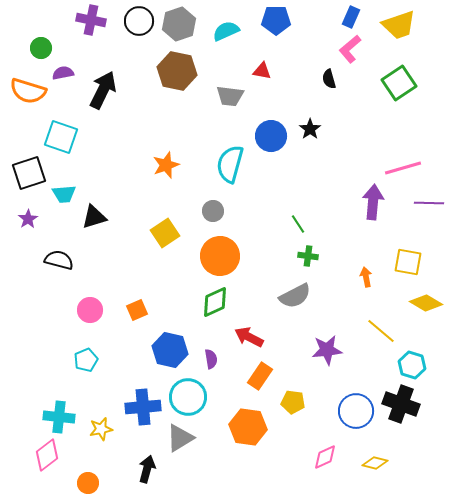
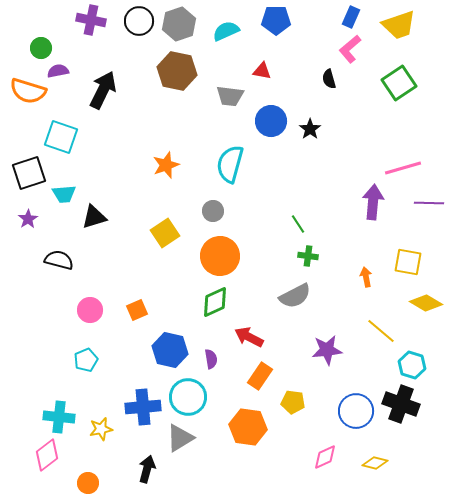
purple semicircle at (63, 73): moved 5 px left, 2 px up
blue circle at (271, 136): moved 15 px up
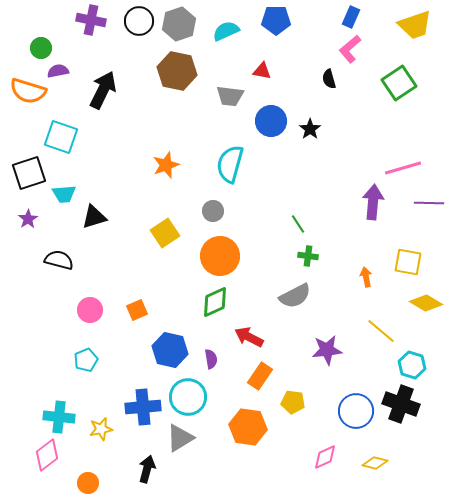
yellow trapezoid at (399, 25): moved 16 px right
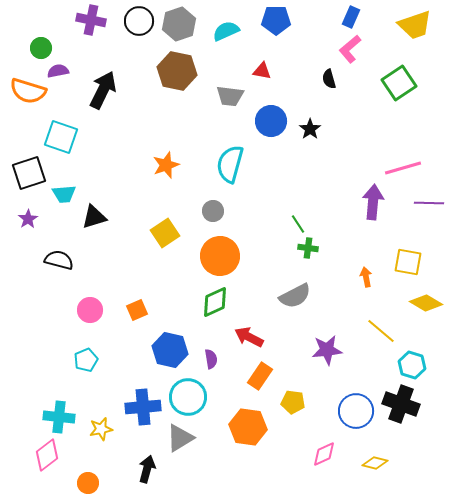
green cross at (308, 256): moved 8 px up
pink diamond at (325, 457): moved 1 px left, 3 px up
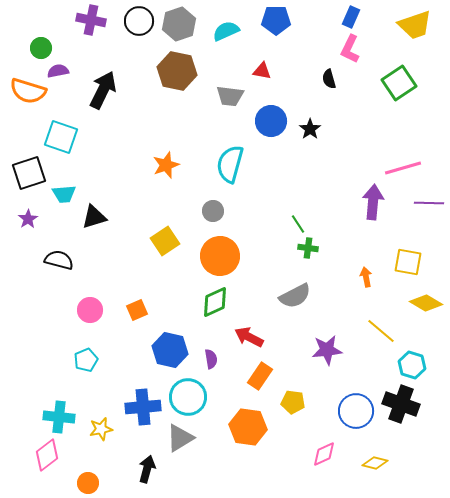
pink L-shape at (350, 49): rotated 24 degrees counterclockwise
yellow square at (165, 233): moved 8 px down
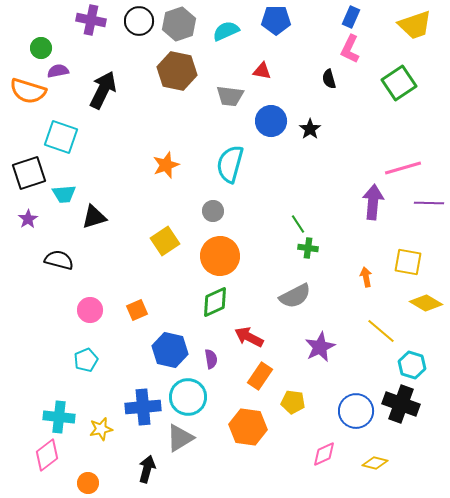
purple star at (327, 350): moved 7 px left, 3 px up; rotated 20 degrees counterclockwise
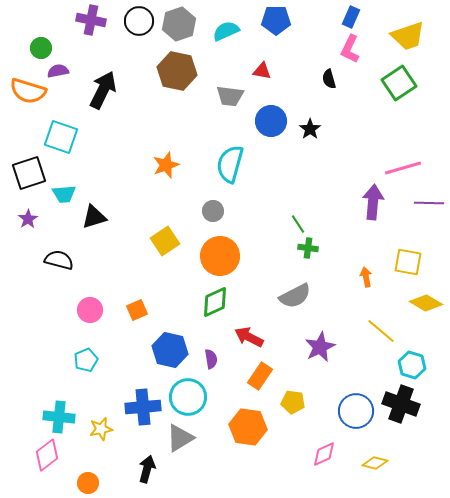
yellow trapezoid at (415, 25): moved 7 px left, 11 px down
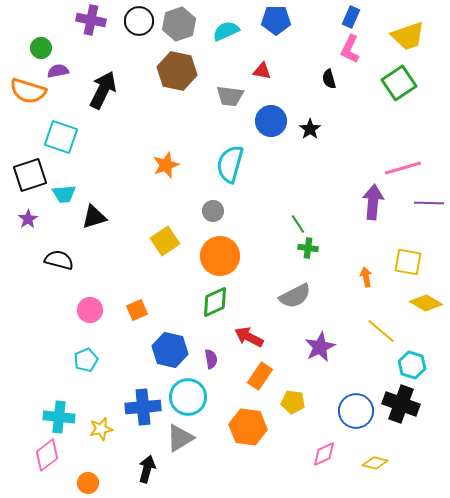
black square at (29, 173): moved 1 px right, 2 px down
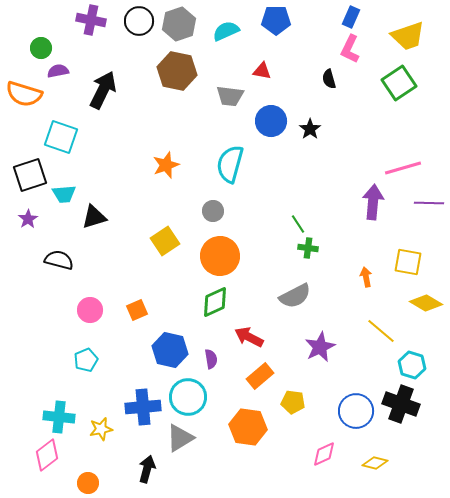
orange semicircle at (28, 91): moved 4 px left, 3 px down
orange rectangle at (260, 376): rotated 16 degrees clockwise
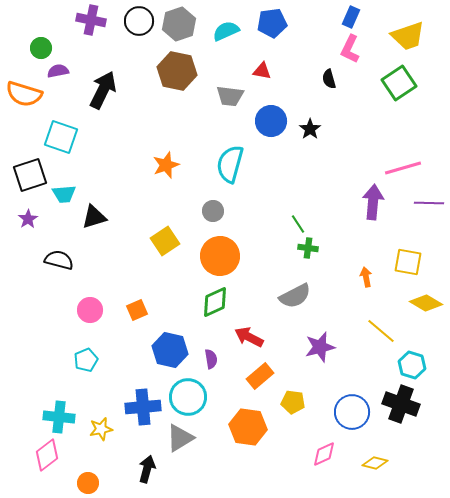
blue pentagon at (276, 20): moved 4 px left, 3 px down; rotated 8 degrees counterclockwise
purple star at (320, 347): rotated 12 degrees clockwise
blue circle at (356, 411): moved 4 px left, 1 px down
